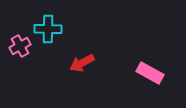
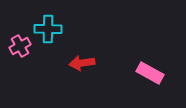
red arrow: rotated 20 degrees clockwise
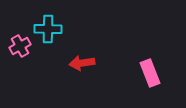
pink rectangle: rotated 40 degrees clockwise
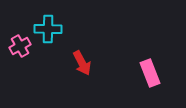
red arrow: rotated 110 degrees counterclockwise
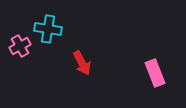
cyan cross: rotated 8 degrees clockwise
pink rectangle: moved 5 px right
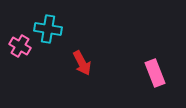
pink cross: rotated 30 degrees counterclockwise
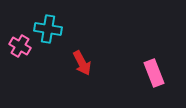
pink rectangle: moved 1 px left
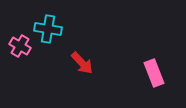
red arrow: rotated 15 degrees counterclockwise
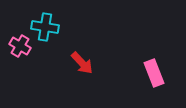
cyan cross: moved 3 px left, 2 px up
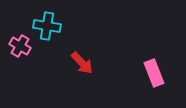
cyan cross: moved 2 px right, 1 px up
